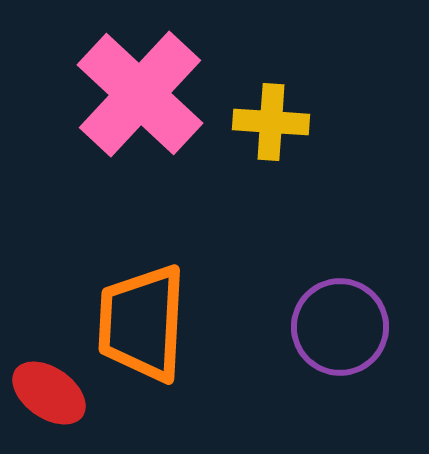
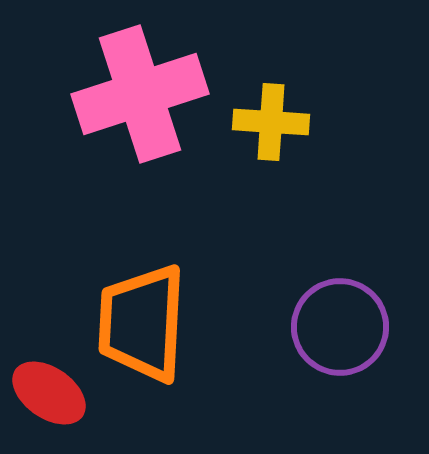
pink cross: rotated 29 degrees clockwise
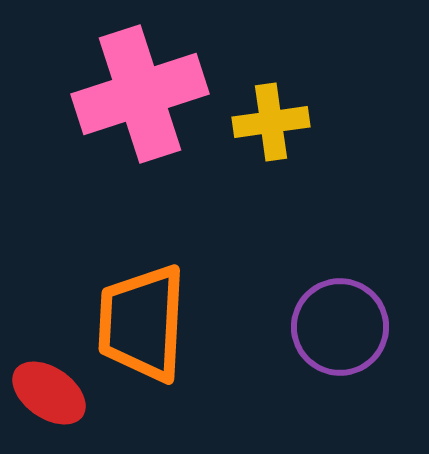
yellow cross: rotated 12 degrees counterclockwise
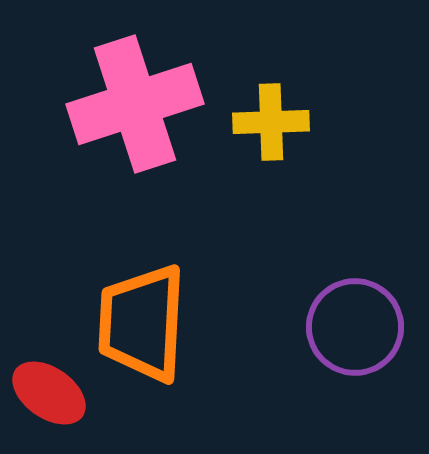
pink cross: moved 5 px left, 10 px down
yellow cross: rotated 6 degrees clockwise
purple circle: moved 15 px right
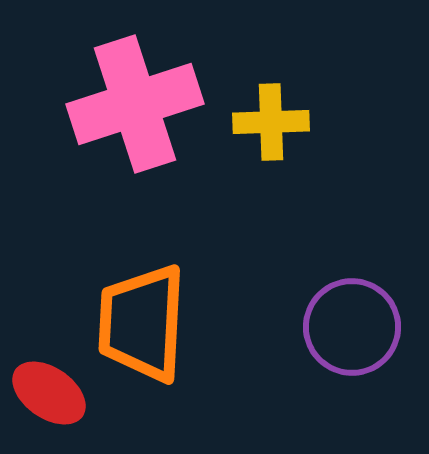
purple circle: moved 3 px left
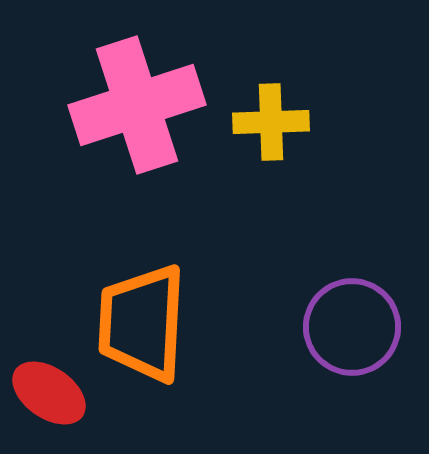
pink cross: moved 2 px right, 1 px down
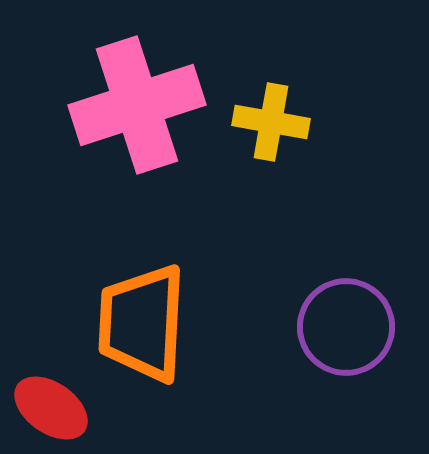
yellow cross: rotated 12 degrees clockwise
purple circle: moved 6 px left
red ellipse: moved 2 px right, 15 px down
